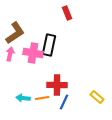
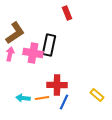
yellow rectangle: moved 2 px up
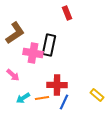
pink arrow: moved 3 px right, 21 px down; rotated 120 degrees clockwise
cyan arrow: rotated 40 degrees counterclockwise
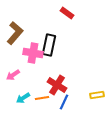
red rectangle: rotated 32 degrees counterclockwise
brown L-shape: rotated 15 degrees counterclockwise
pink arrow: rotated 104 degrees clockwise
red cross: rotated 30 degrees clockwise
yellow rectangle: rotated 48 degrees counterclockwise
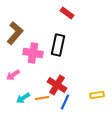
black rectangle: moved 9 px right
blue line: moved 1 px right
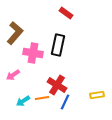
red rectangle: moved 1 px left
cyan arrow: moved 3 px down
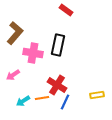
red rectangle: moved 3 px up
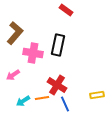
blue line: moved 2 px down; rotated 49 degrees counterclockwise
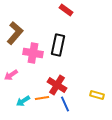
pink arrow: moved 2 px left
yellow rectangle: rotated 24 degrees clockwise
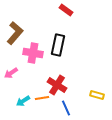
pink arrow: moved 2 px up
blue line: moved 1 px right, 4 px down
